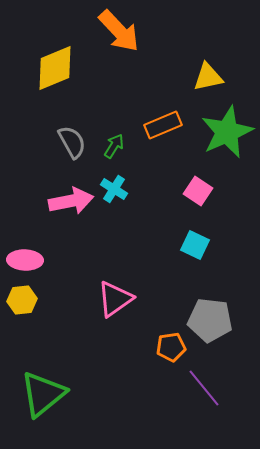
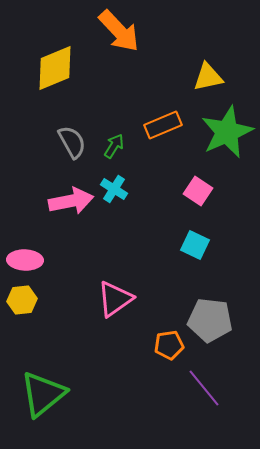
orange pentagon: moved 2 px left, 2 px up
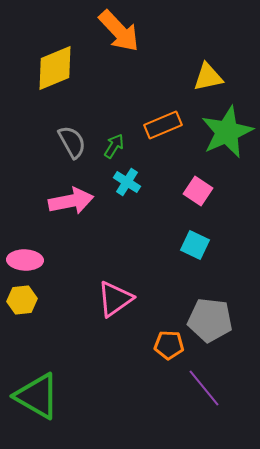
cyan cross: moved 13 px right, 7 px up
orange pentagon: rotated 12 degrees clockwise
green triangle: moved 6 px left, 2 px down; rotated 51 degrees counterclockwise
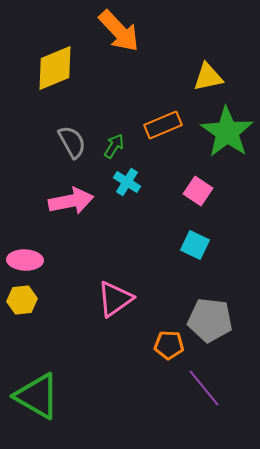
green star: rotated 14 degrees counterclockwise
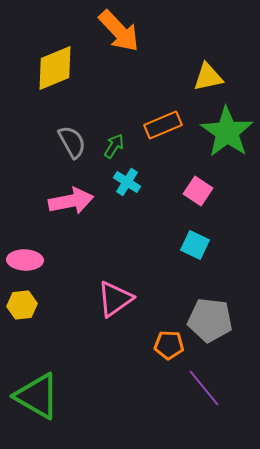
yellow hexagon: moved 5 px down
